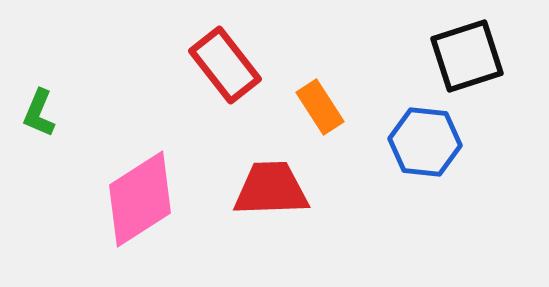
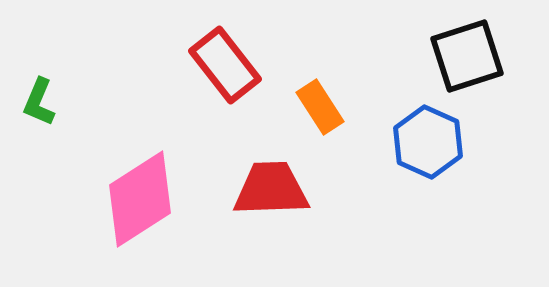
green L-shape: moved 11 px up
blue hexagon: moved 3 px right; rotated 18 degrees clockwise
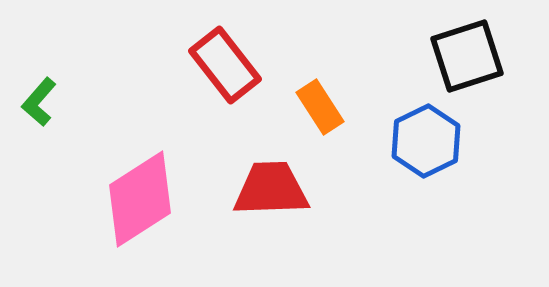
green L-shape: rotated 18 degrees clockwise
blue hexagon: moved 2 px left, 1 px up; rotated 10 degrees clockwise
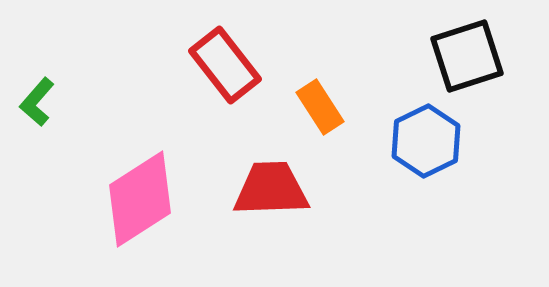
green L-shape: moved 2 px left
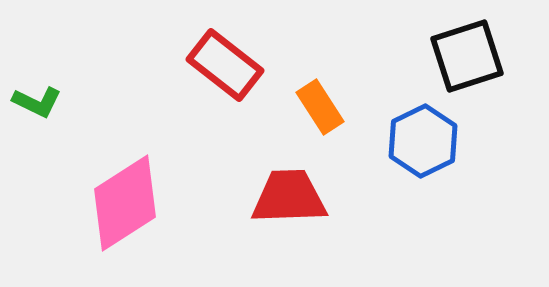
red rectangle: rotated 14 degrees counterclockwise
green L-shape: rotated 105 degrees counterclockwise
blue hexagon: moved 3 px left
red trapezoid: moved 18 px right, 8 px down
pink diamond: moved 15 px left, 4 px down
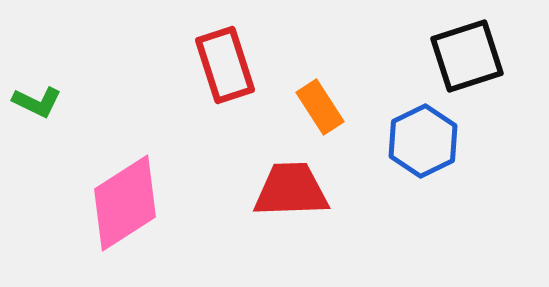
red rectangle: rotated 34 degrees clockwise
red trapezoid: moved 2 px right, 7 px up
